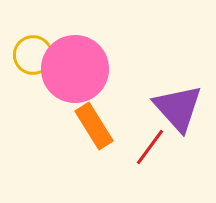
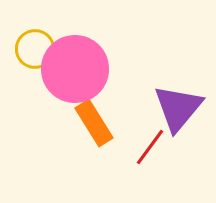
yellow circle: moved 2 px right, 6 px up
purple triangle: rotated 22 degrees clockwise
orange rectangle: moved 3 px up
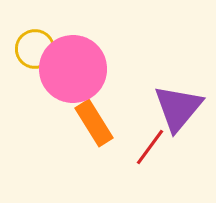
pink circle: moved 2 px left
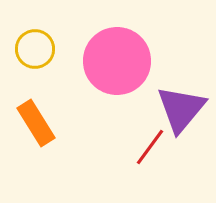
pink circle: moved 44 px right, 8 px up
purple triangle: moved 3 px right, 1 px down
orange rectangle: moved 58 px left
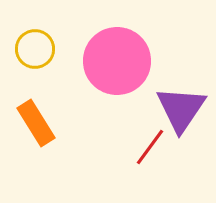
purple triangle: rotated 6 degrees counterclockwise
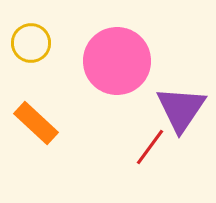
yellow circle: moved 4 px left, 6 px up
orange rectangle: rotated 15 degrees counterclockwise
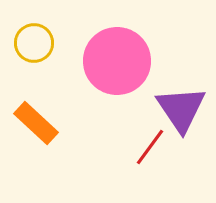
yellow circle: moved 3 px right
purple triangle: rotated 8 degrees counterclockwise
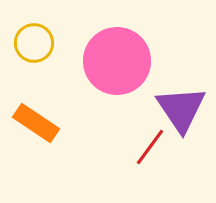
orange rectangle: rotated 9 degrees counterclockwise
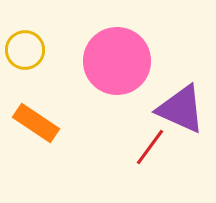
yellow circle: moved 9 px left, 7 px down
purple triangle: rotated 32 degrees counterclockwise
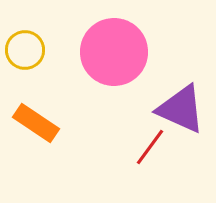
pink circle: moved 3 px left, 9 px up
